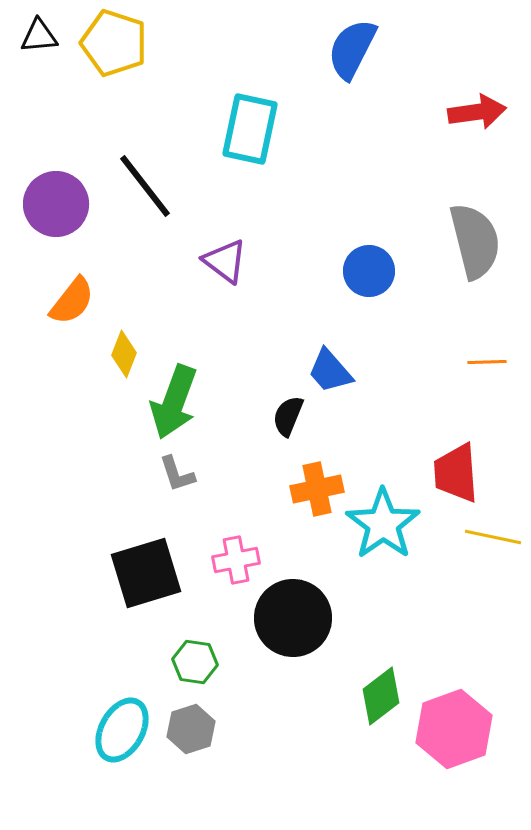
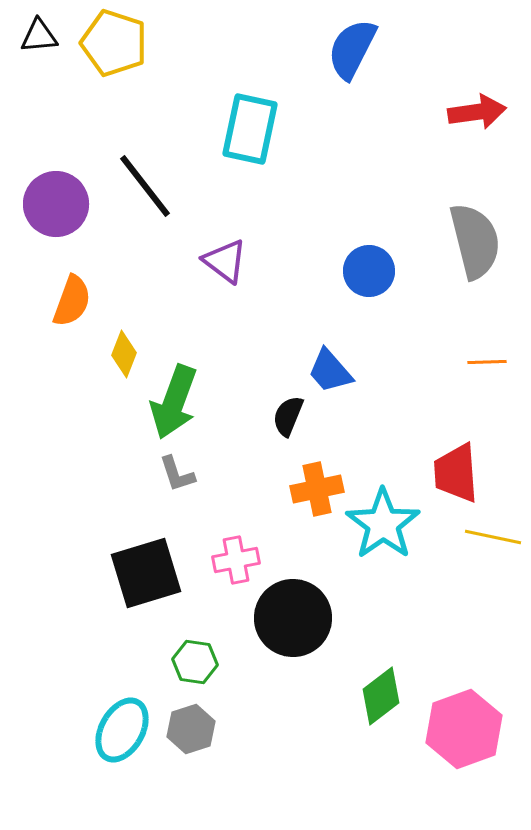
orange semicircle: rotated 18 degrees counterclockwise
pink hexagon: moved 10 px right
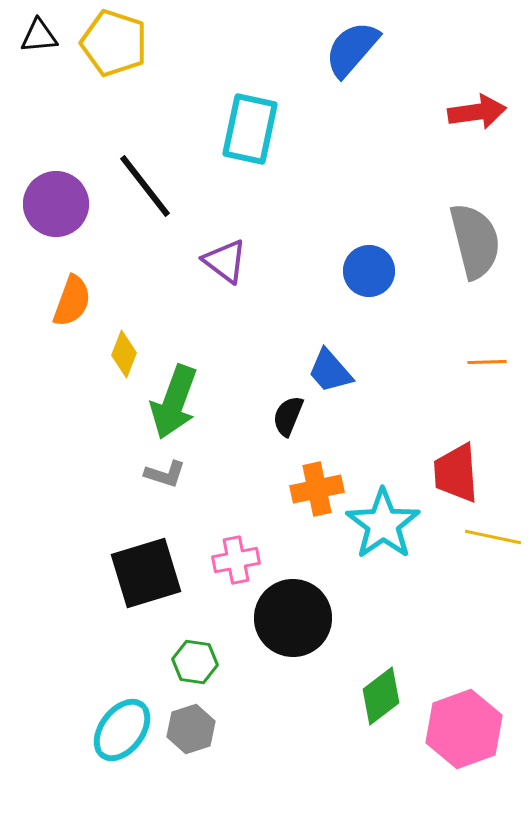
blue semicircle: rotated 14 degrees clockwise
gray L-shape: moved 12 px left; rotated 54 degrees counterclockwise
cyan ellipse: rotated 8 degrees clockwise
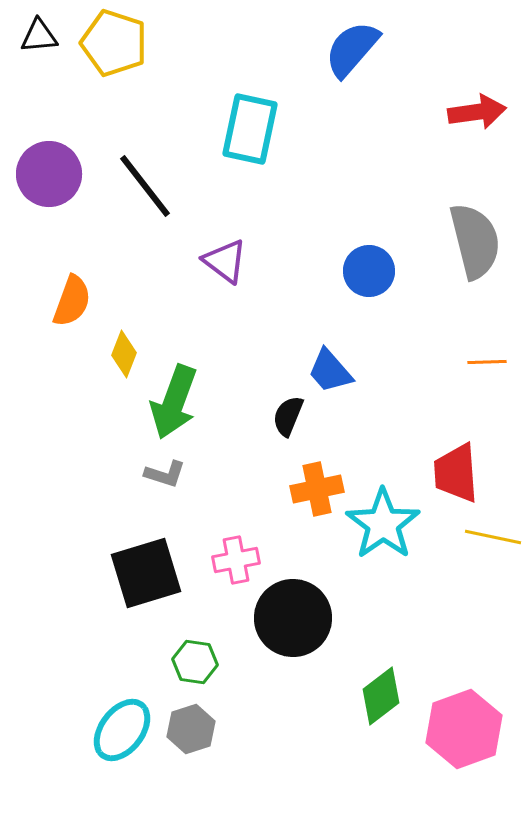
purple circle: moved 7 px left, 30 px up
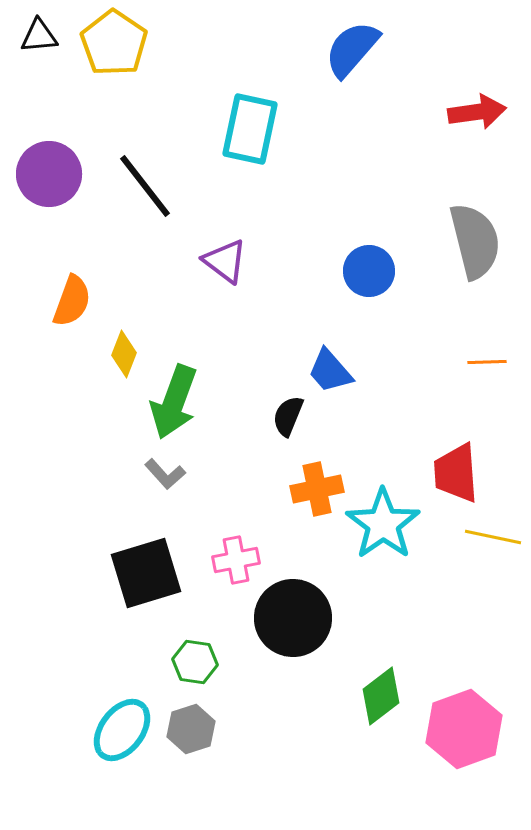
yellow pentagon: rotated 16 degrees clockwise
gray L-shape: rotated 30 degrees clockwise
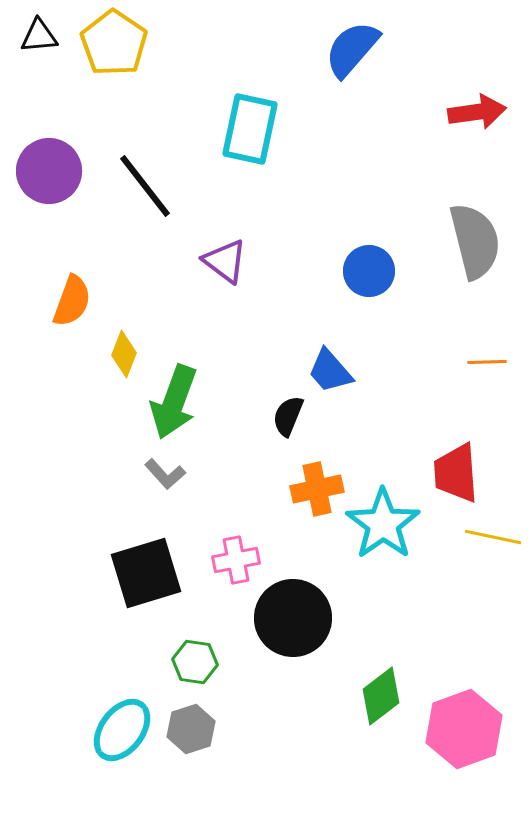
purple circle: moved 3 px up
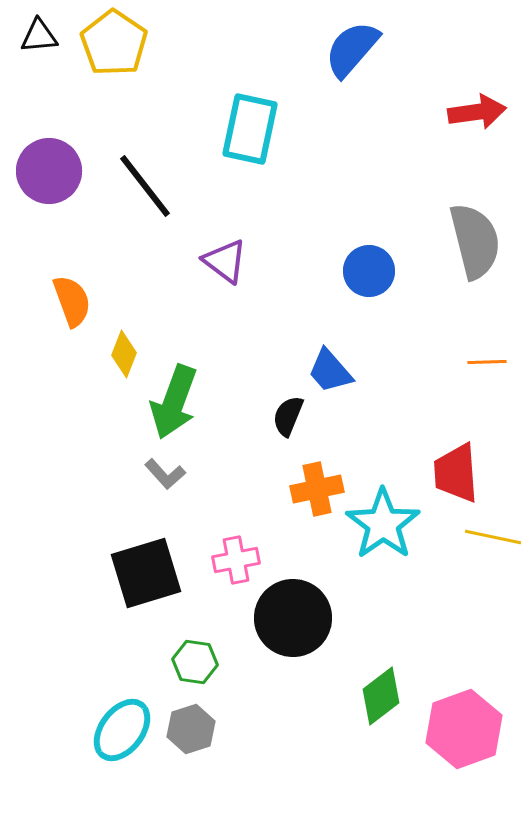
orange semicircle: rotated 40 degrees counterclockwise
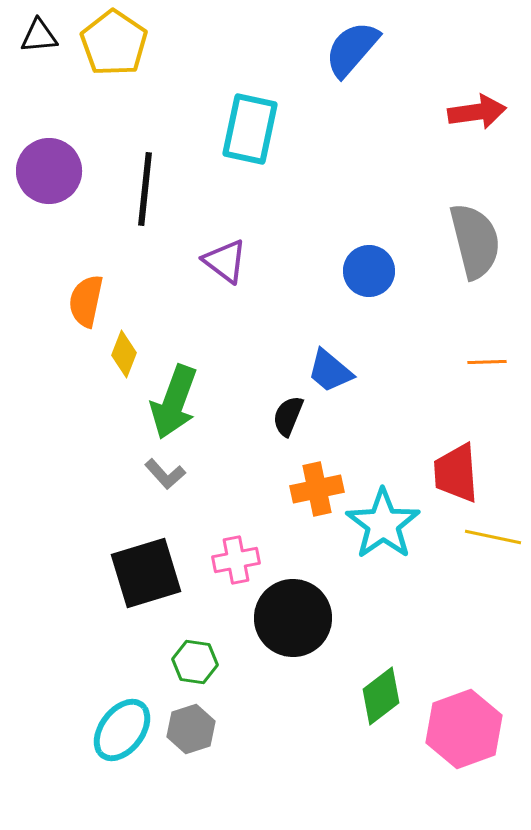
black line: moved 3 px down; rotated 44 degrees clockwise
orange semicircle: moved 14 px right; rotated 148 degrees counterclockwise
blue trapezoid: rotated 9 degrees counterclockwise
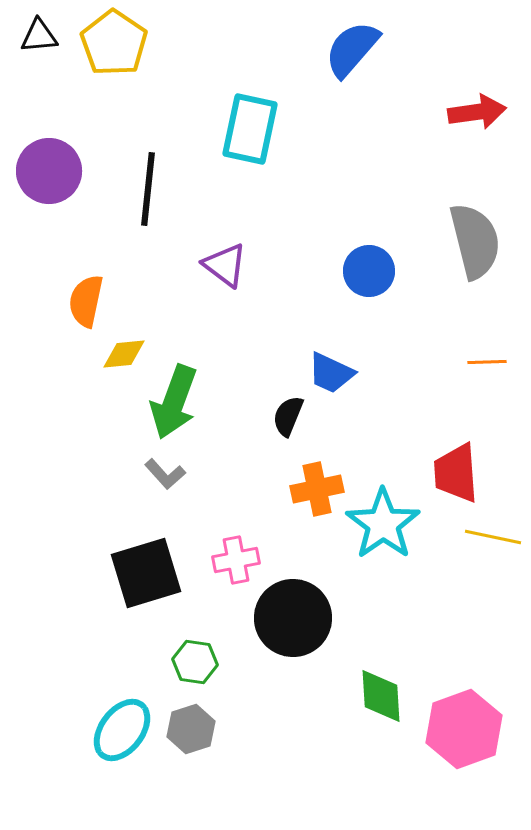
black line: moved 3 px right
purple triangle: moved 4 px down
yellow diamond: rotated 63 degrees clockwise
blue trapezoid: moved 1 px right, 2 px down; rotated 15 degrees counterclockwise
green diamond: rotated 56 degrees counterclockwise
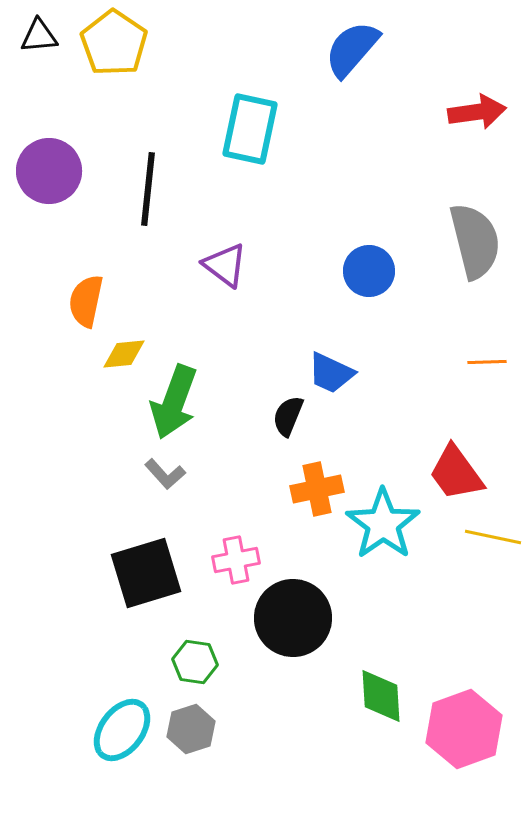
red trapezoid: rotated 32 degrees counterclockwise
